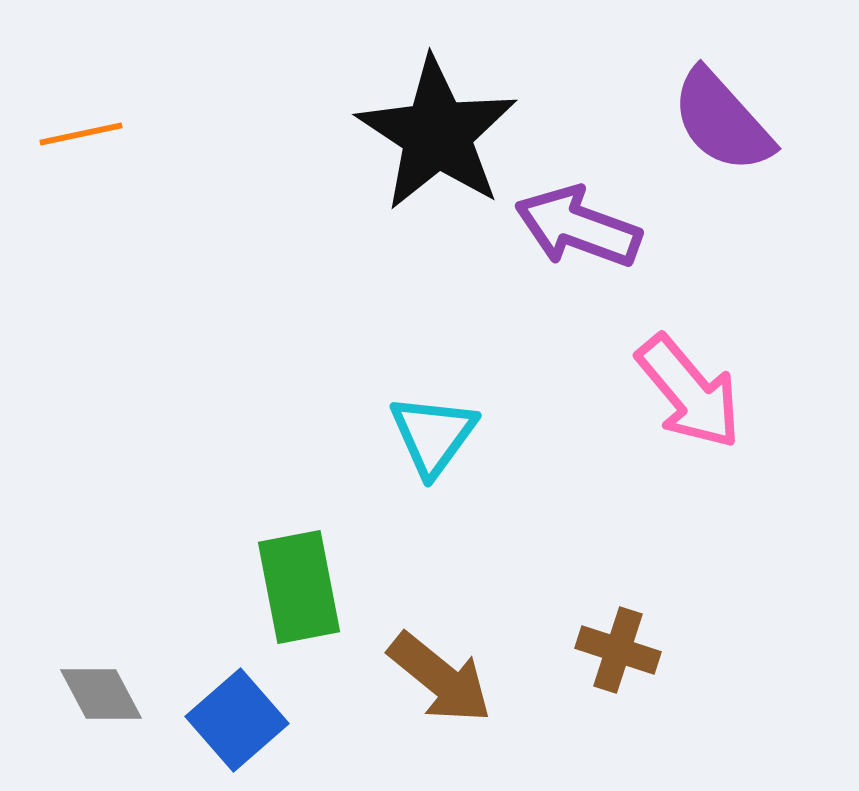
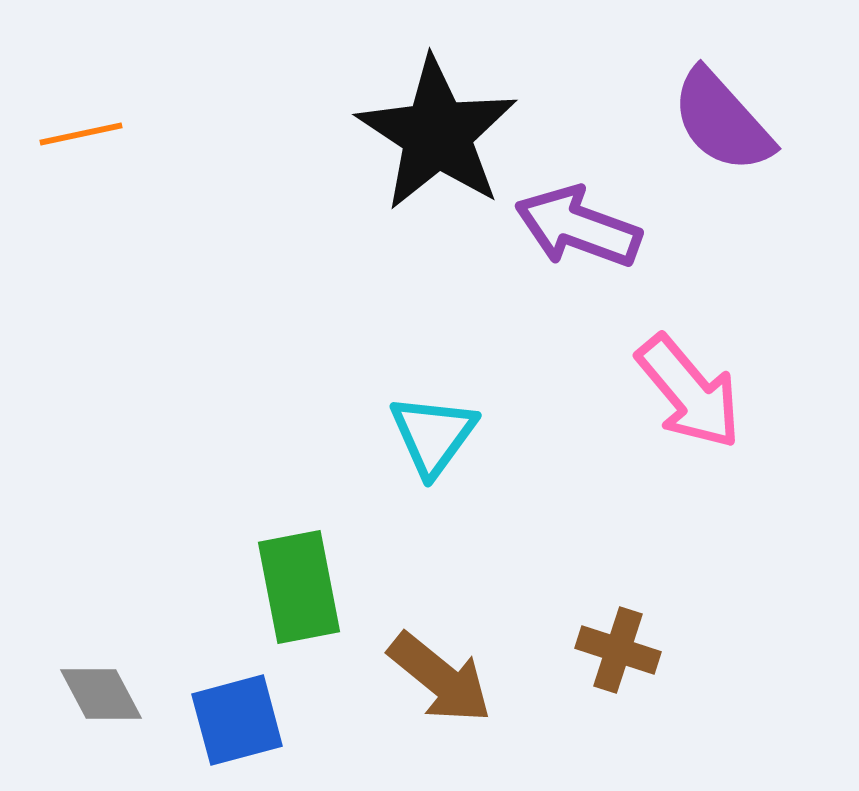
blue square: rotated 26 degrees clockwise
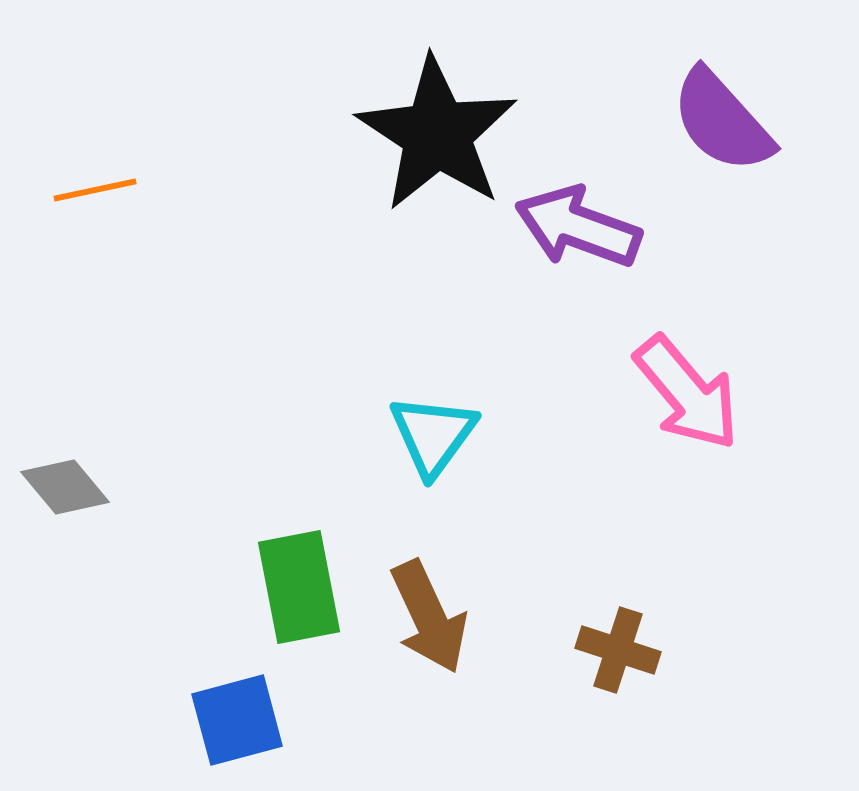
orange line: moved 14 px right, 56 px down
pink arrow: moved 2 px left, 1 px down
brown arrow: moved 11 px left, 61 px up; rotated 26 degrees clockwise
gray diamond: moved 36 px left, 207 px up; rotated 12 degrees counterclockwise
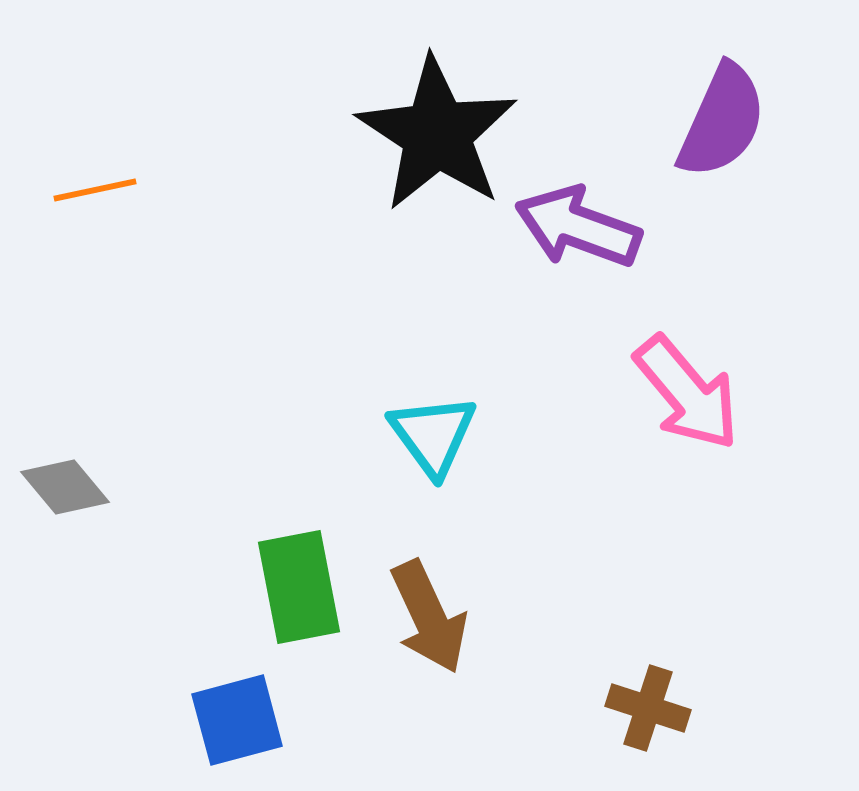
purple semicircle: rotated 114 degrees counterclockwise
cyan triangle: rotated 12 degrees counterclockwise
brown cross: moved 30 px right, 58 px down
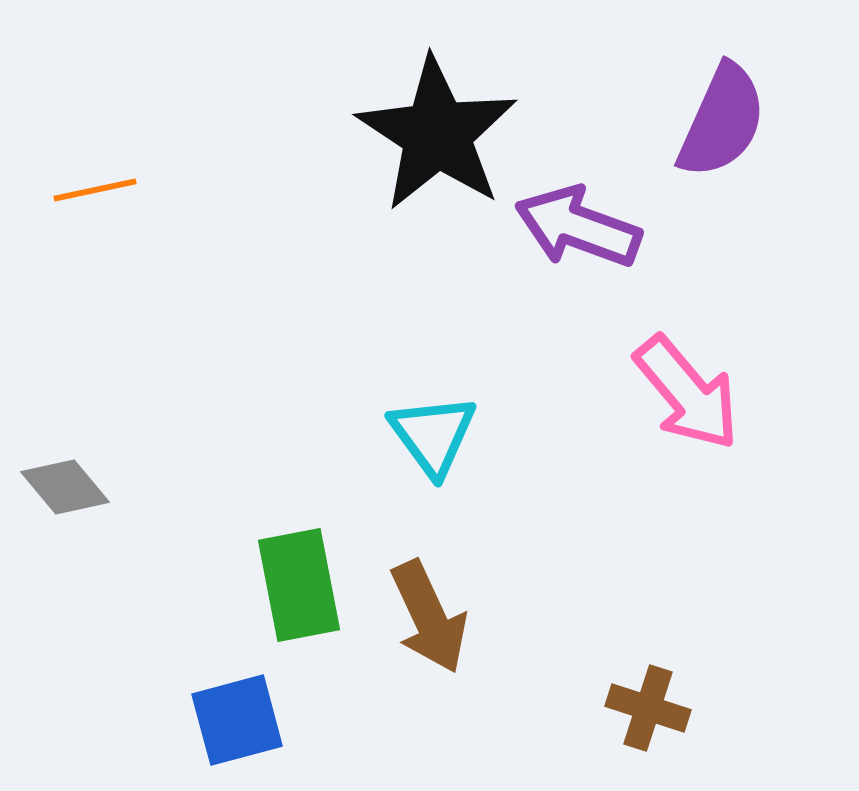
green rectangle: moved 2 px up
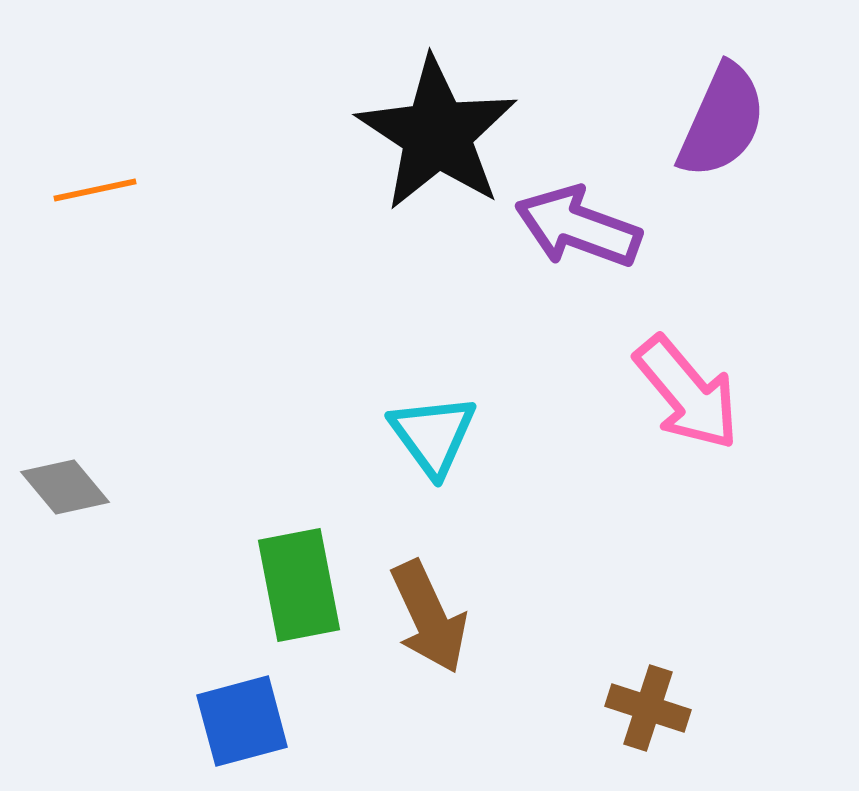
blue square: moved 5 px right, 1 px down
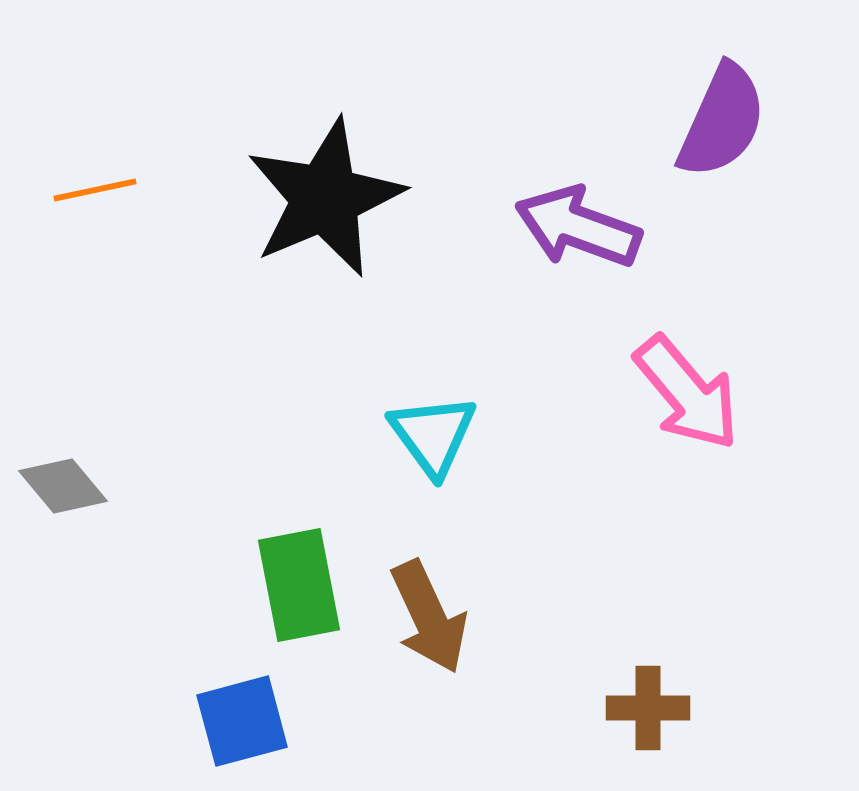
black star: moved 112 px left, 64 px down; rotated 16 degrees clockwise
gray diamond: moved 2 px left, 1 px up
brown cross: rotated 18 degrees counterclockwise
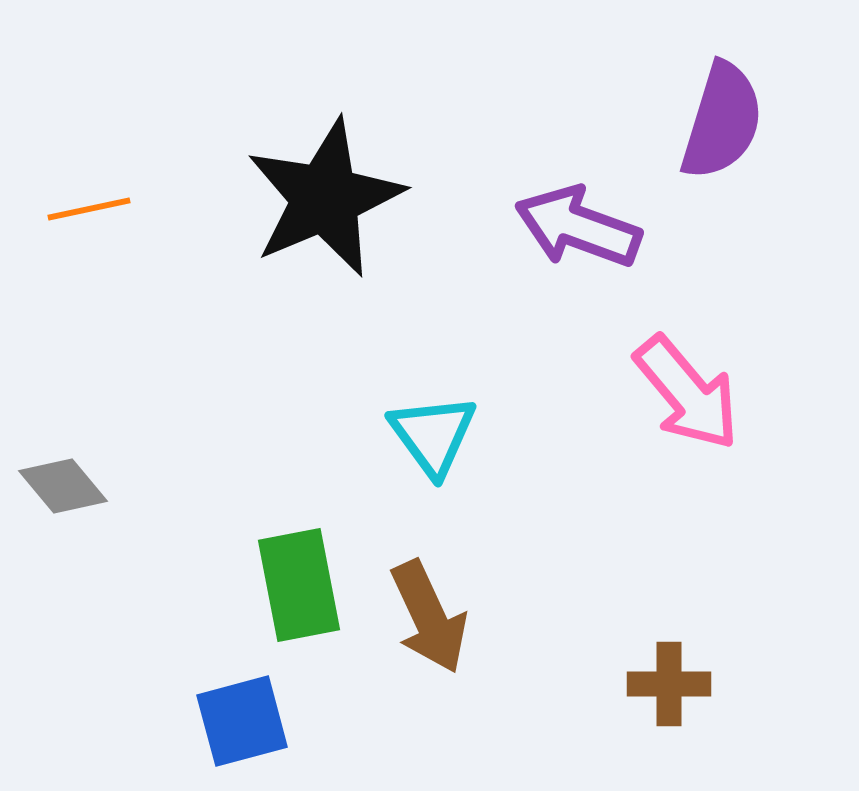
purple semicircle: rotated 7 degrees counterclockwise
orange line: moved 6 px left, 19 px down
brown cross: moved 21 px right, 24 px up
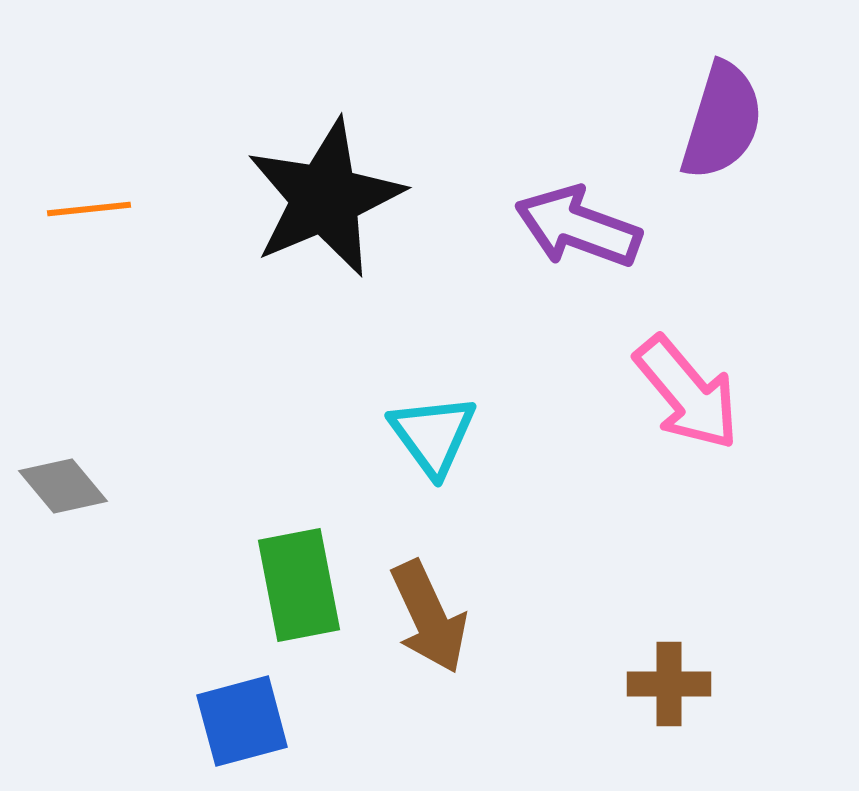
orange line: rotated 6 degrees clockwise
